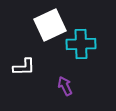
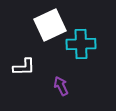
purple arrow: moved 4 px left
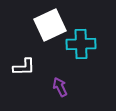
purple arrow: moved 1 px left, 1 px down
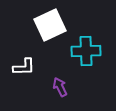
cyan cross: moved 5 px right, 7 px down
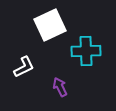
white L-shape: rotated 25 degrees counterclockwise
